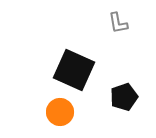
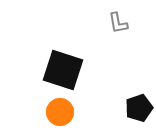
black square: moved 11 px left; rotated 6 degrees counterclockwise
black pentagon: moved 15 px right, 11 px down
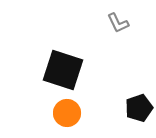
gray L-shape: rotated 15 degrees counterclockwise
orange circle: moved 7 px right, 1 px down
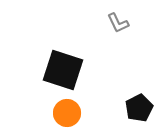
black pentagon: rotated 8 degrees counterclockwise
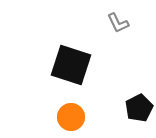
black square: moved 8 px right, 5 px up
orange circle: moved 4 px right, 4 px down
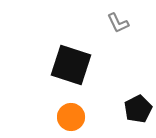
black pentagon: moved 1 px left, 1 px down
